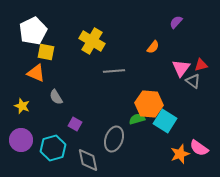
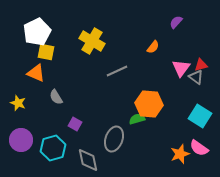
white pentagon: moved 4 px right, 1 px down
gray line: moved 3 px right; rotated 20 degrees counterclockwise
gray triangle: moved 3 px right, 4 px up
yellow star: moved 4 px left, 3 px up
cyan square: moved 35 px right, 5 px up
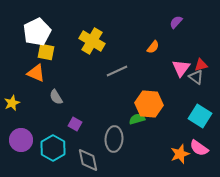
yellow star: moved 6 px left; rotated 28 degrees clockwise
gray ellipse: rotated 15 degrees counterclockwise
cyan hexagon: rotated 15 degrees counterclockwise
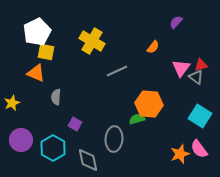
gray semicircle: rotated 35 degrees clockwise
pink semicircle: moved 1 px down; rotated 18 degrees clockwise
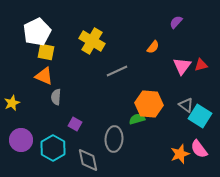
pink triangle: moved 1 px right, 2 px up
orange triangle: moved 8 px right, 3 px down
gray triangle: moved 10 px left, 28 px down
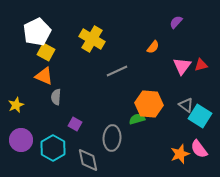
yellow cross: moved 2 px up
yellow square: rotated 18 degrees clockwise
yellow star: moved 4 px right, 2 px down
gray ellipse: moved 2 px left, 1 px up
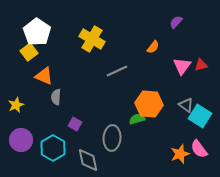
white pentagon: rotated 12 degrees counterclockwise
yellow square: moved 17 px left; rotated 24 degrees clockwise
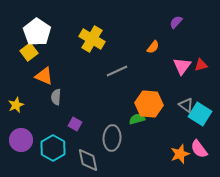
cyan square: moved 2 px up
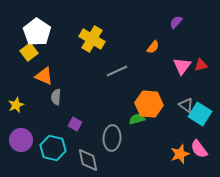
cyan hexagon: rotated 15 degrees counterclockwise
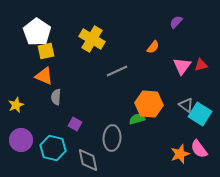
yellow square: moved 17 px right, 1 px up; rotated 24 degrees clockwise
